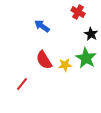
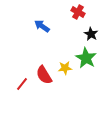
red semicircle: moved 15 px down
yellow star: moved 3 px down
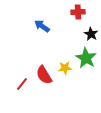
red cross: rotated 32 degrees counterclockwise
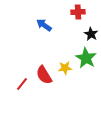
blue arrow: moved 2 px right, 1 px up
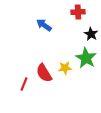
red semicircle: moved 2 px up
red line: moved 2 px right; rotated 16 degrees counterclockwise
